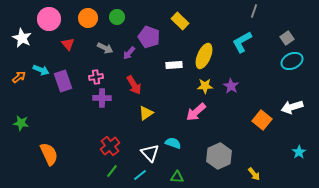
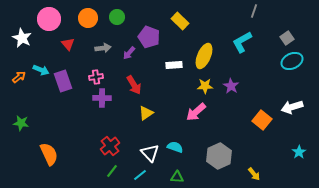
gray arrow: moved 2 px left; rotated 35 degrees counterclockwise
cyan semicircle: moved 2 px right, 4 px down
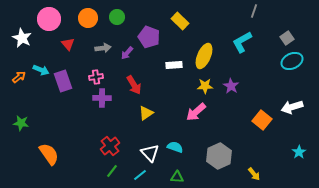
purple arrow: moved 2 px left
orange semicircle: rotated 10 degrees counterclockwise
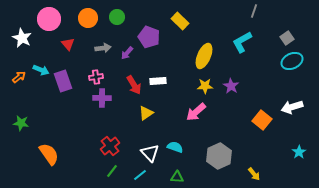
white rectangle: moved 16 px left, 16 px down
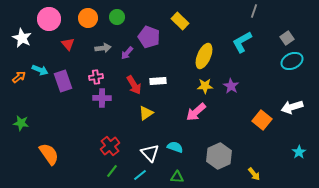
cyan arrow: moved 1 px left
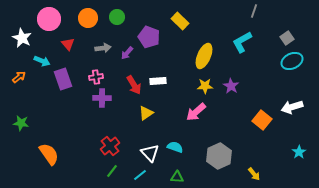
cyan arrow: moved 2 px right, 9 px up
purple rectangle: moved 2 px up
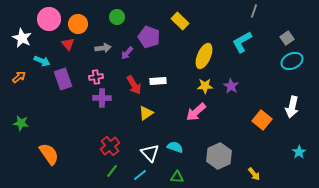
orange circle: moved 10 px left, 6 px down
white arrow: rotated 60 degrees counterclockwise
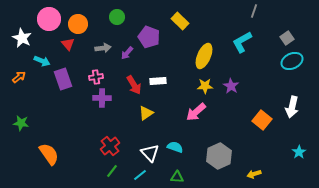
yellow arrow: rotated 112 degrees clockwise
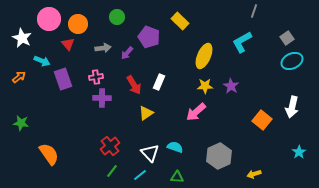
white rectangle: moved 1 px right, 1 px down; rotated 63 degrees counterclockwise
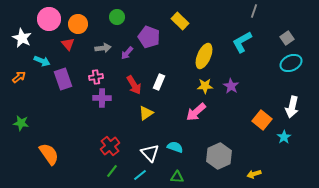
cyan ellipse: moved 1 px left, 2 px down
cyan star: moved 15 px left, 15 px up
